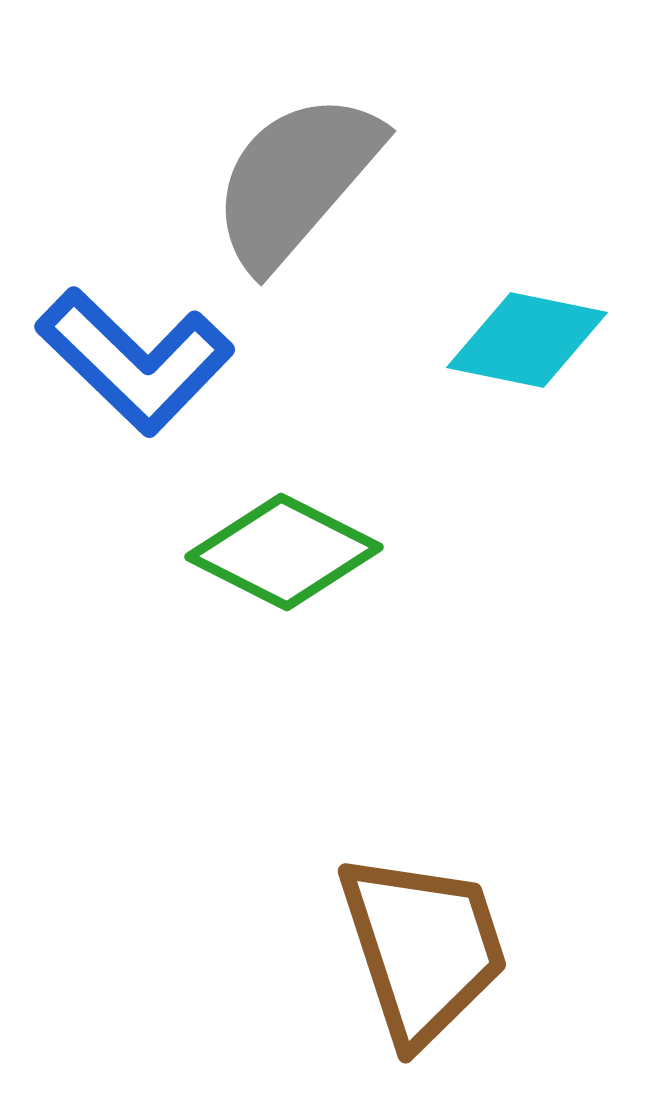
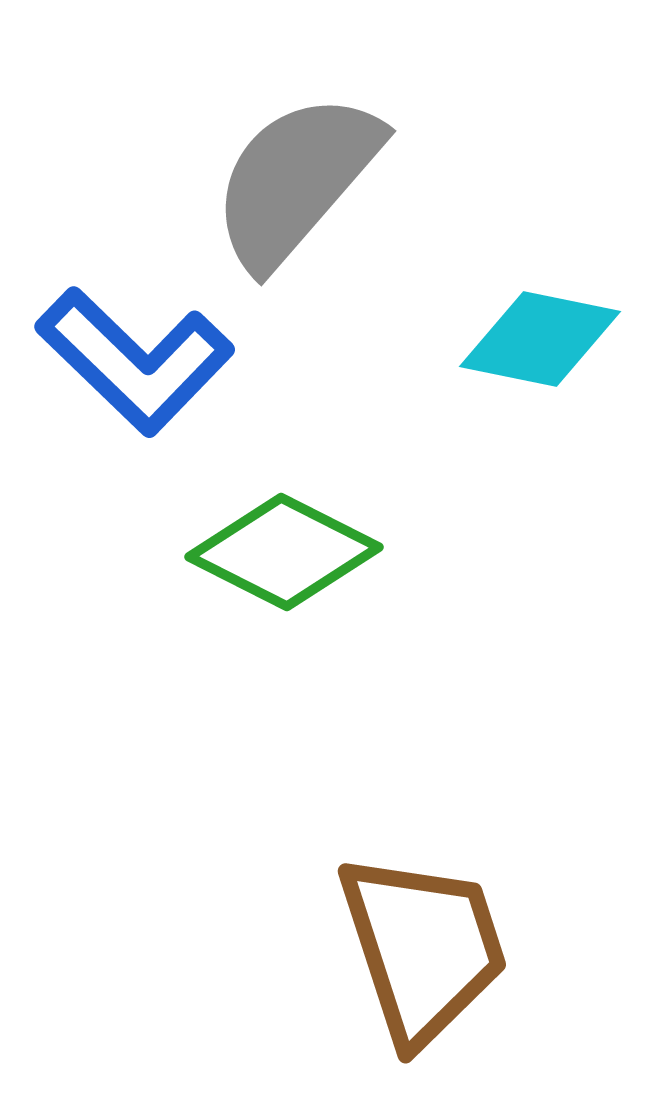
cyan diamond: moved 13 px right, 1 px up
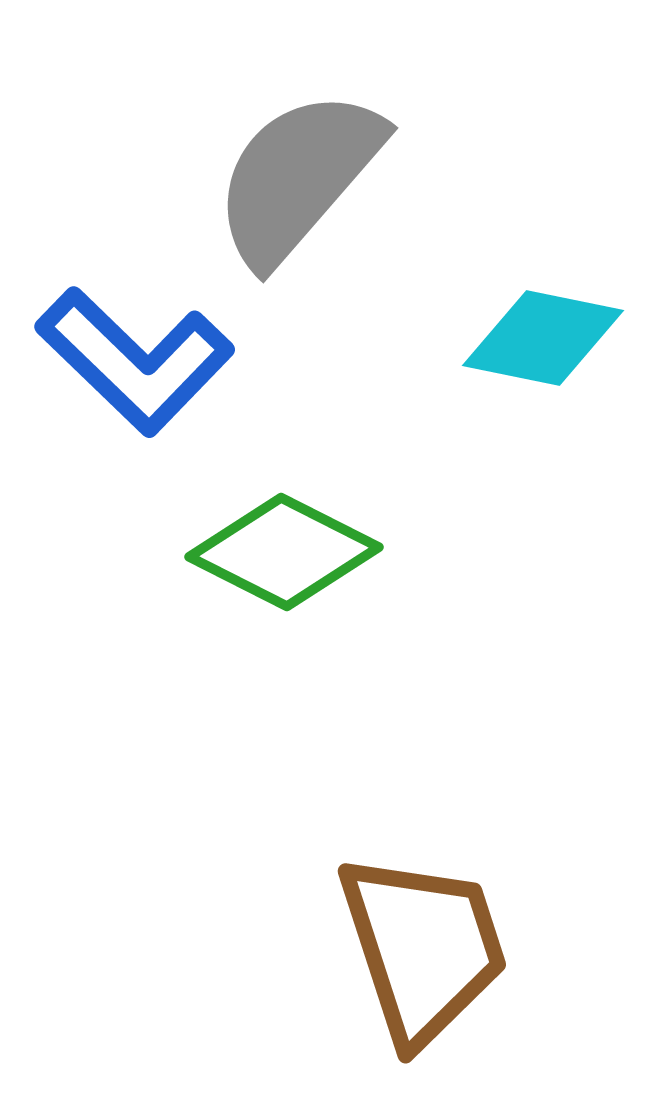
gray semicircle: moved 2 px right, 3 px up
cyan diamond: moved 3 px right, 1 px up
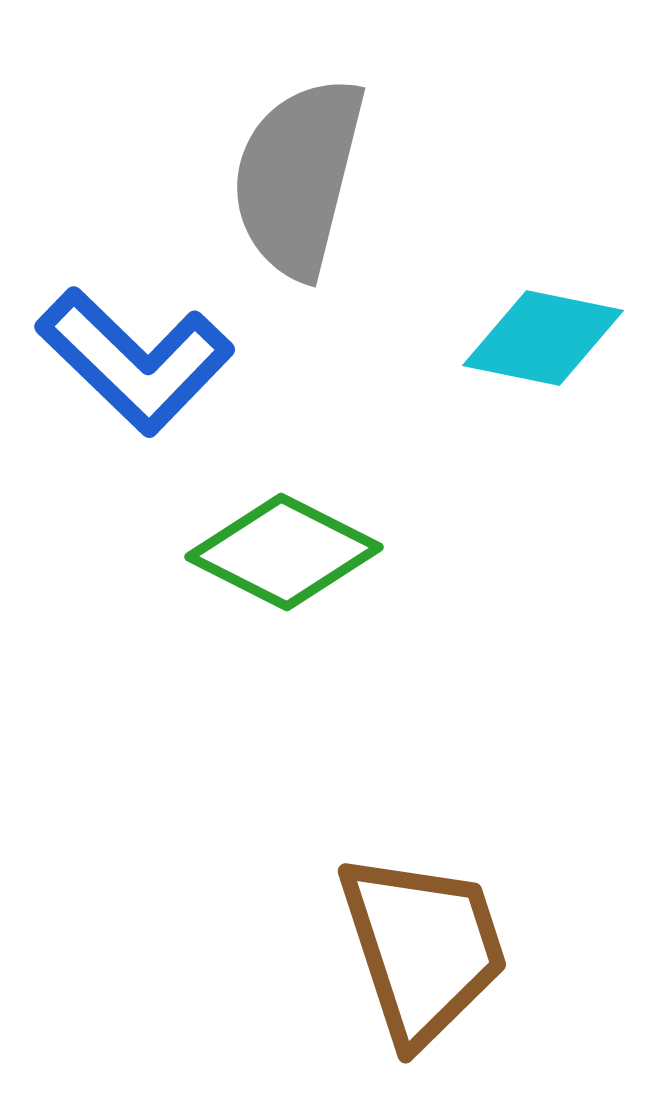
gray semicircle: rotated 27 degrees counterclockwise
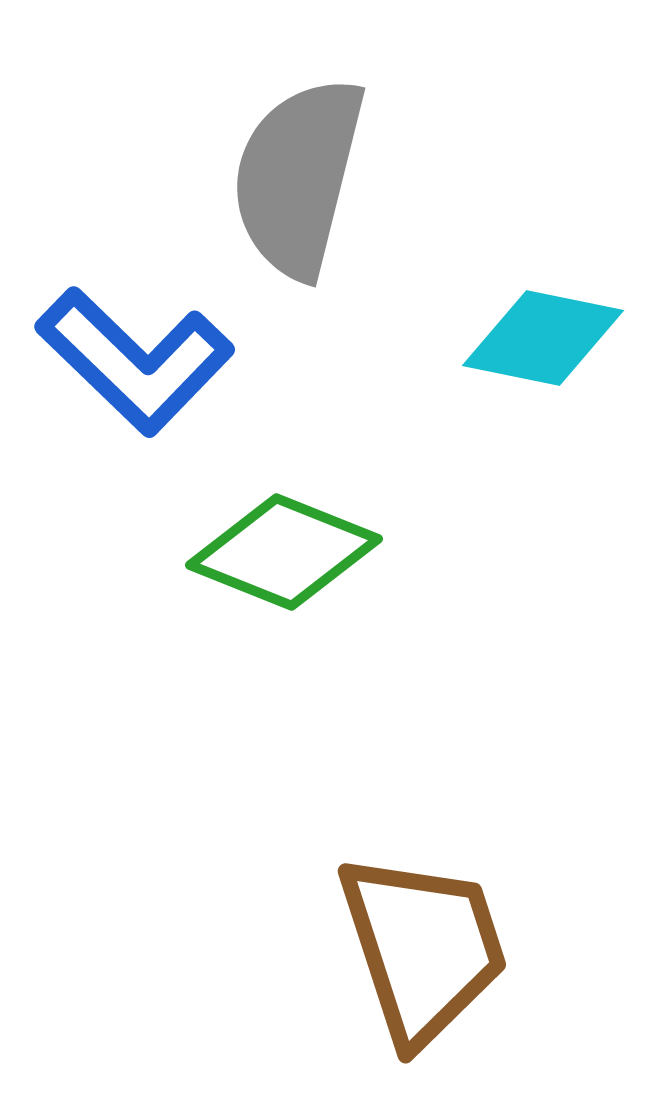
green diamond: rotated 5 degrees counterclockwise
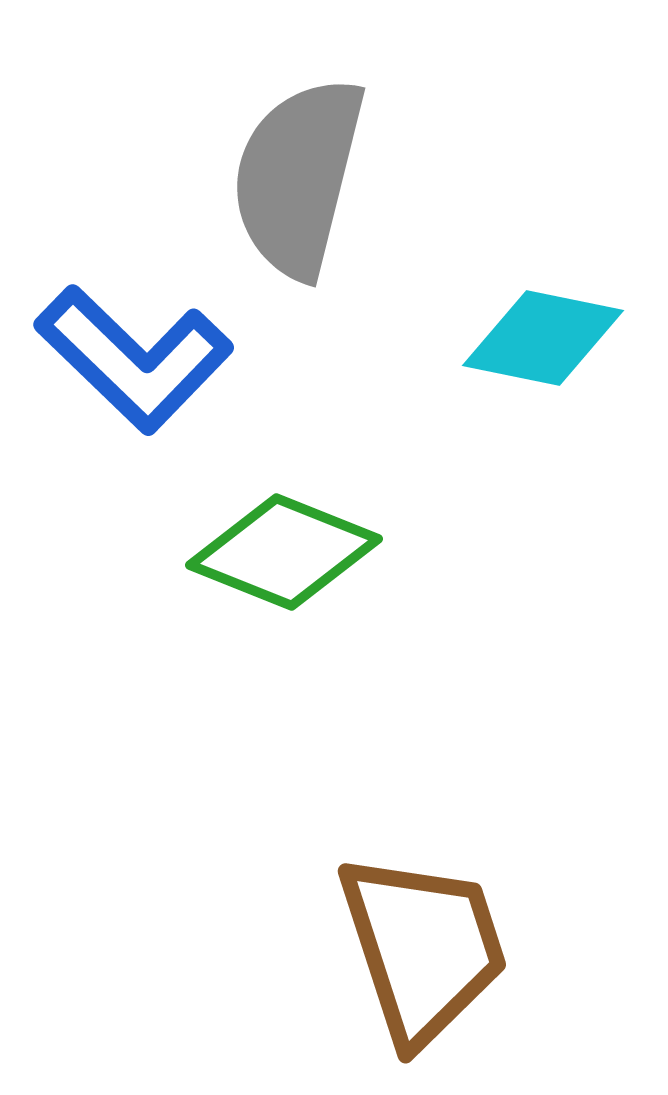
blue L-shape: moved 1 px left, 2 px up
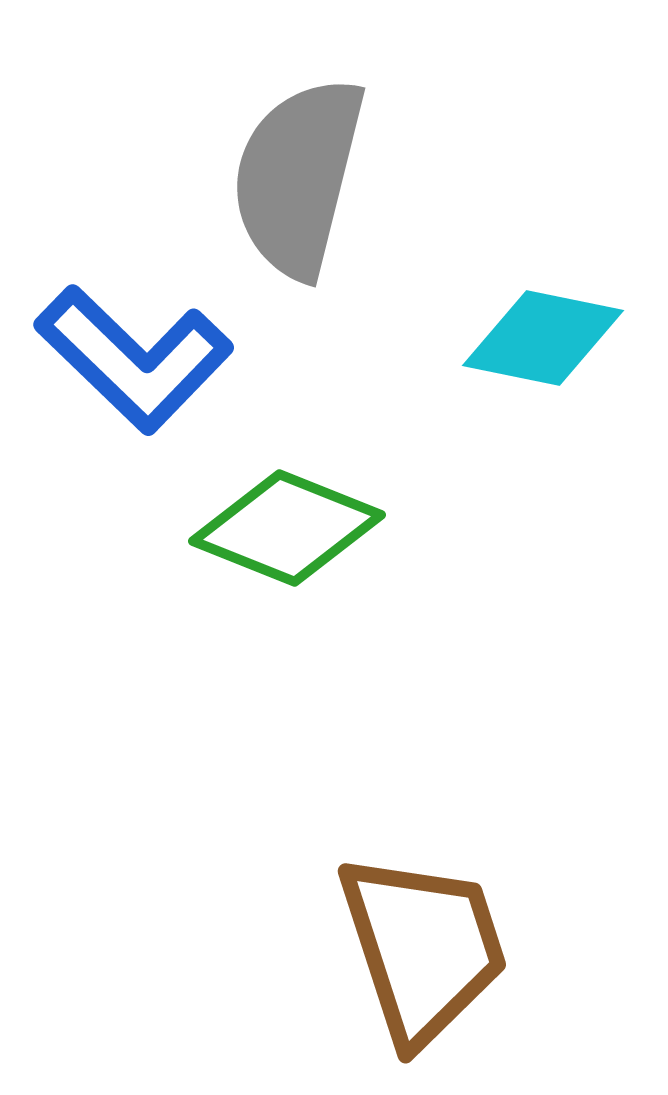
green diamond: moved 3 px right, 24 px up
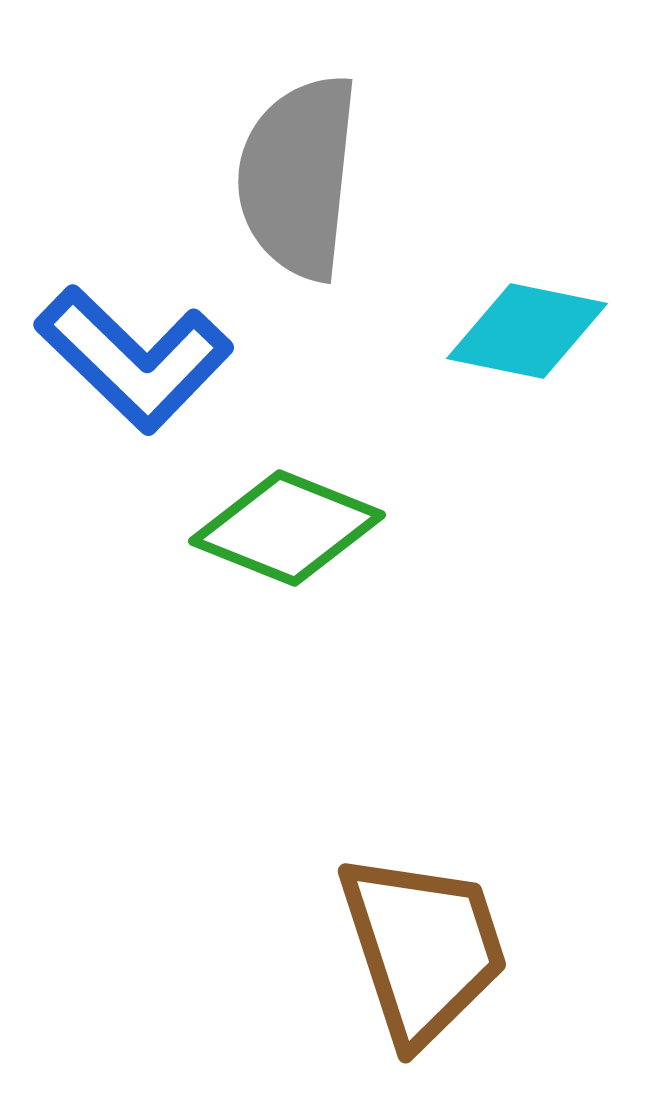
gray semicircle: rotated 8 degrees counterclockwise
cyan diamond: moved 16 px left, 7 px up
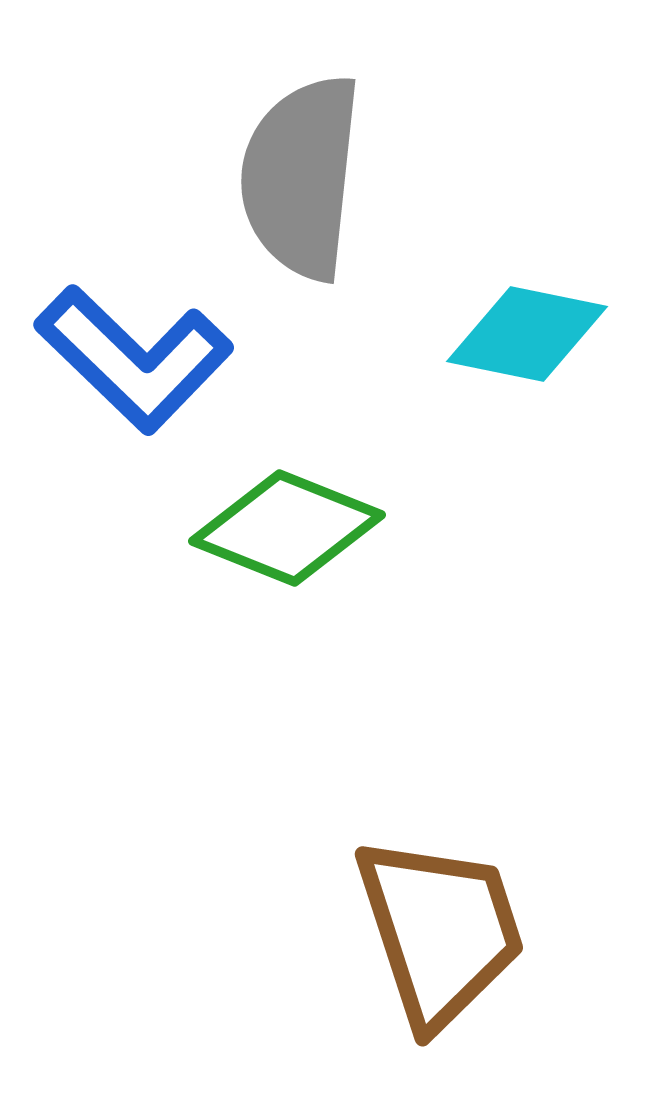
gray semicircle: moved 3 px right
cyan diamond: moved 3 px down
brown trapezoid: moved 17 px right, 17 px up
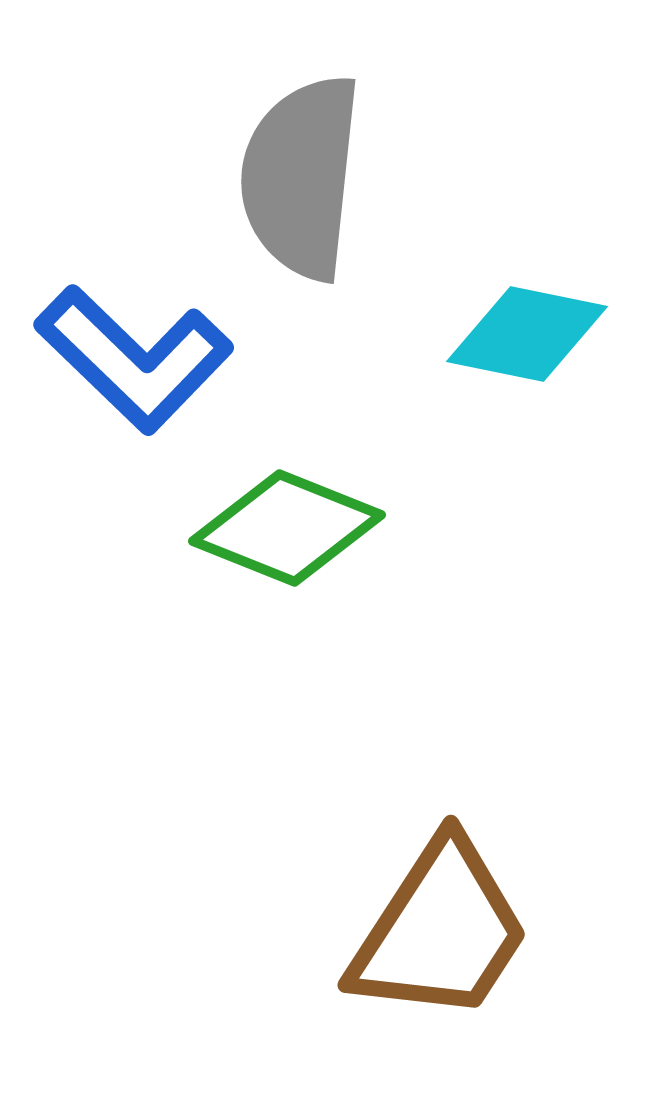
brown trapezoid: rotated 51 degrees clockwise
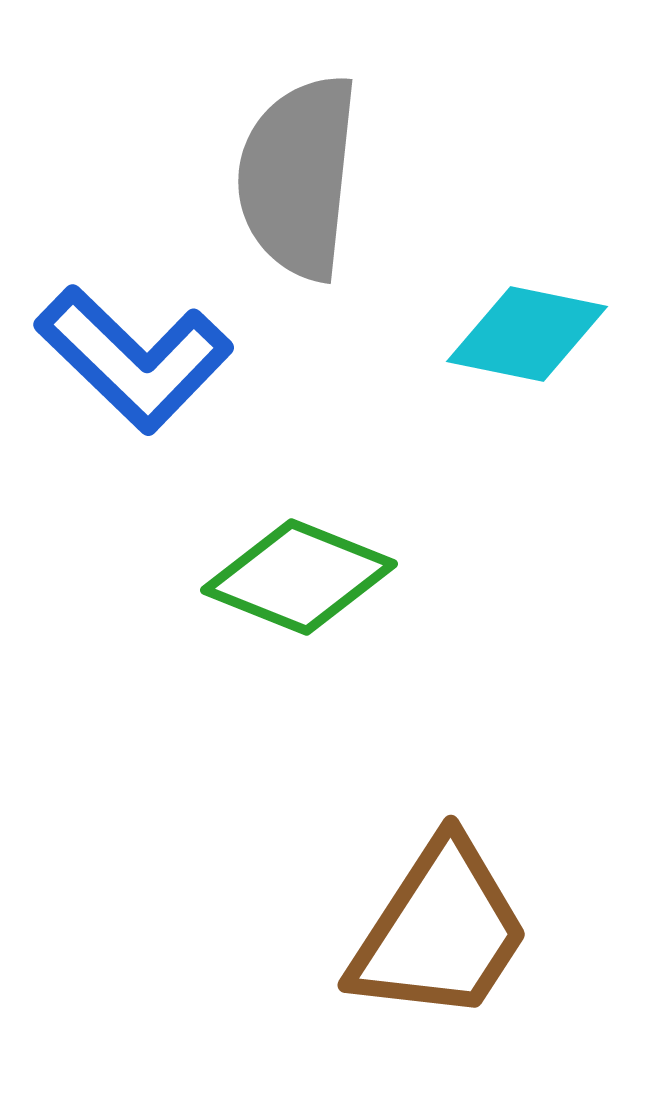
gray semicircle: moved 3 px left
green diamond: moved 12 px right, 49 px down
